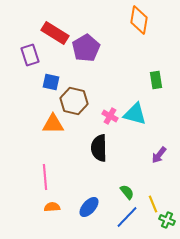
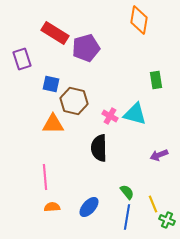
purple pentagon: rotated 16 degrees clockwise
purple rectangle: moved 8 px left, 4 px down
blue square: moved 2 px down
purple arrow: rotated 30 degrees clockwise
blue line: rotated 35 degrees counterclockwise
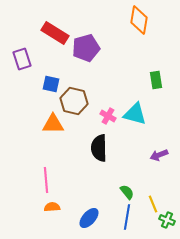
pink cross: moved 2 px left
pink line: moved 1 px right, 3 px down
blue ellipse: moved 11 px down
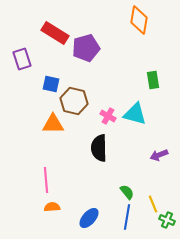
green rectangle: moved 3 px left
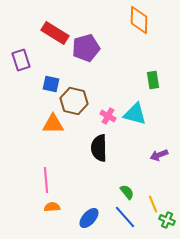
orange diamond: rotated 8 degrees counterclockwise
purple rectangle: moved 1 px left, 1 px down
blue line: moved 2 px left; rotated 50 degrees counterclockwise
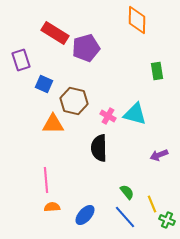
orange diamond: moved 2 px left
green rectangle: moved 4 px right, 9 px up
blue square: moved 7 px left; rotated 12 degrees clockwise
yellow line: moved 1 px left
blue ellipse: moved 4 px left, 3 px up
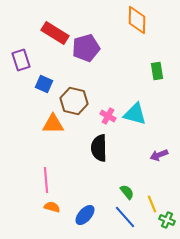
orange semicircle: rotated 21 degrees clockwise
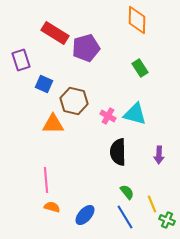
green rectangle: moved 17 px left, 3 px up; rotated 24 degrees counterclockwise
black semicircle: moved 19 px right, 4 px down
purple arrow: rotated 66 degrees counterclockwise
blue line: rotated 10 degrees clockwise
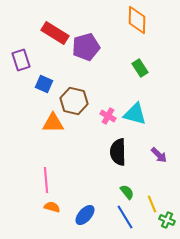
purple pentagon: moved 1 px up
orange triangle: moved 1 px up
purple arrow: rotated 48 degrees counterclockwise
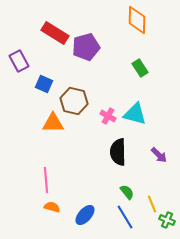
purple rectangle: moved 2 px left, 1 px down; rotated 10 degrees counterclockwise
